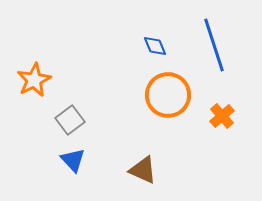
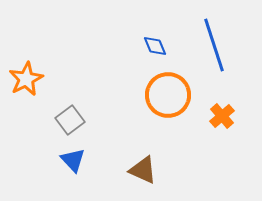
orange star: moved 8 px left, 1 px up
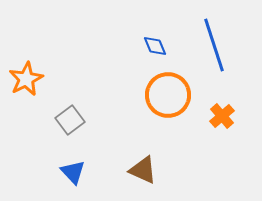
blue triangle: moved 12 px down
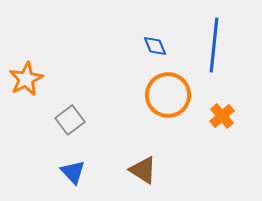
blue line: rotated 24 degrees clockwise
brown triangle: rotated 8 degrees clockwise
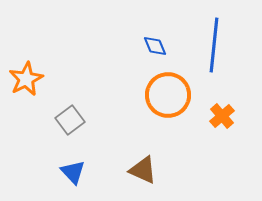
brown triangle: rotated 8 degrees counterclockwise
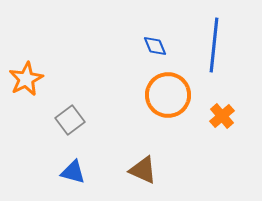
blue triangle: rotated 32 degrees counterclockwise
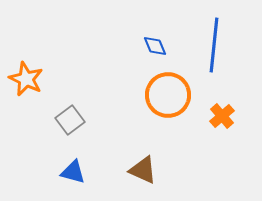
orange star: rotated 20 degrees counterclockwise
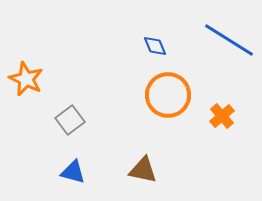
blue line: moved 15 px right, 5 px up; rotated 64 degrees counterclockwise
brown triangle: rotated 12 degrees counterclockwise
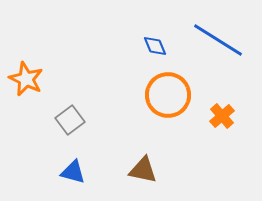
blue line: moved 11 px left
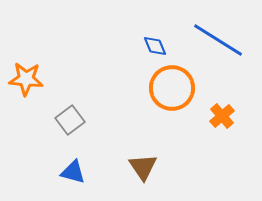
orange star: rotated 20 degrees counterclockwise
orange circle: moved 4 px right, 7 px up
brown triangle: moved 3 px up; rotated 44 degrees clockwise
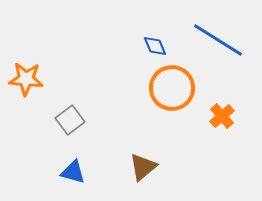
brown triangle: rotated 24 degrees clockwise
